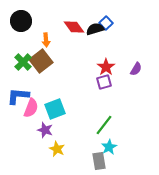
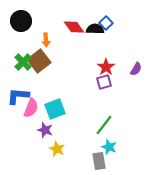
black semicircle: rotated 18 degrees clockwise
brown square: moved 2 px left
cyan star: rotated 21 degrees counterclockwise
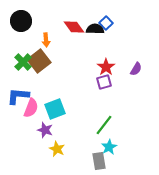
cyan star: rotated 21 degrees clockwise
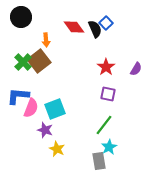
black circle: moved 4 px up
black semicircle: rotated 66 degrees clockwise
purple square: moved 4 px right, 12 px down; rotated 28 degrees clockwise
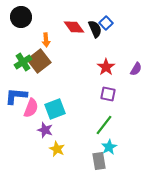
green cross: rotated 12 degrees clockwise
blue L-shape: moved 2 px left
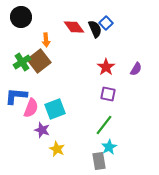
green cross: moved 1 px left
purple star: moved 3 px left
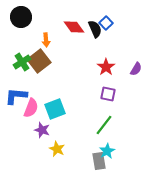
cyan star: moved 2 px left, 4 px down
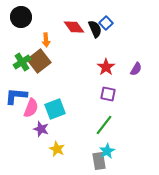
purple star: moved 1 px left, 1 px up
